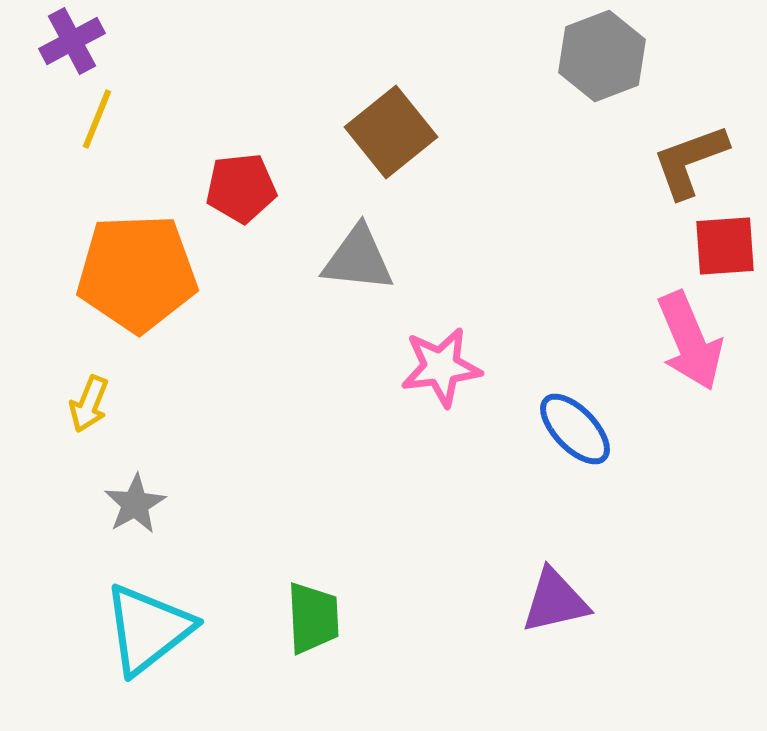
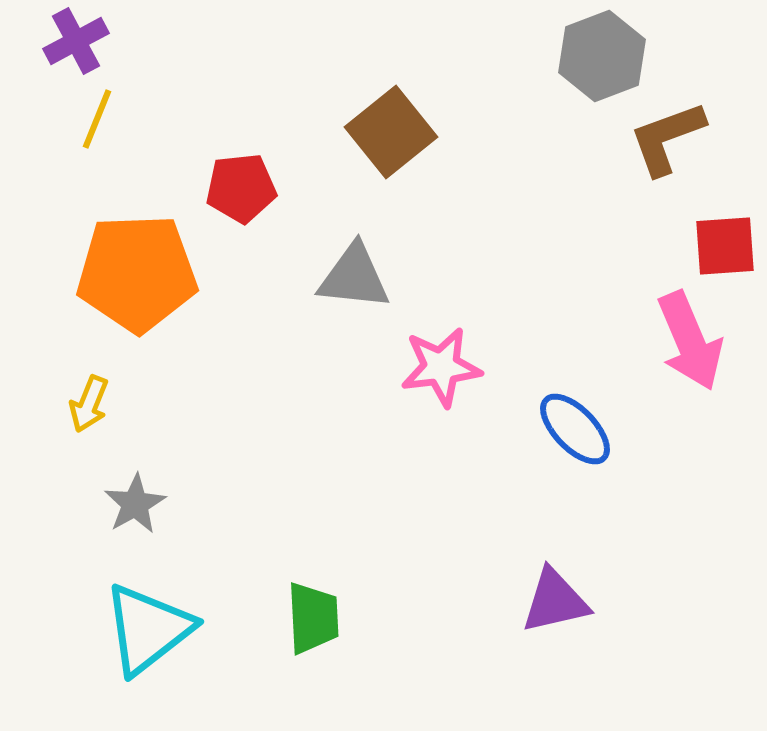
purple cross: moved 4 px right
brown L-shape: moved 23 px left, 23 px up
gray triangle: moved 4 px left, 18 px down
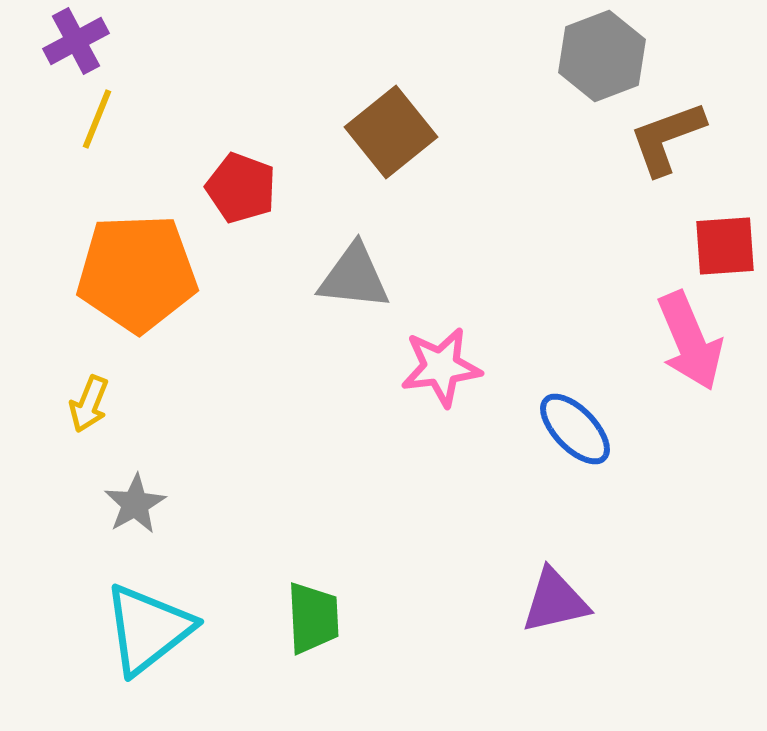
red pentagon: rotated 26 degrees clockwise
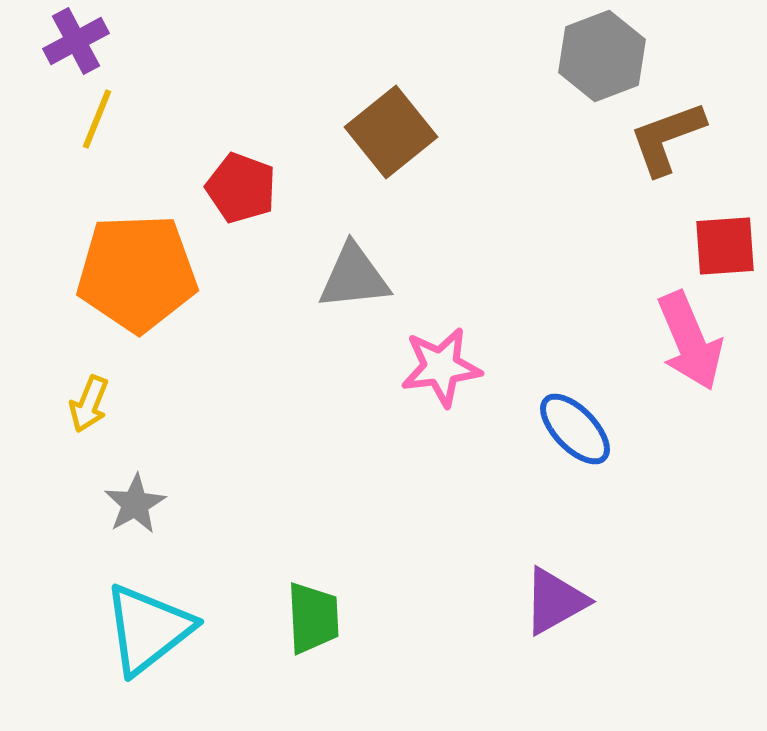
gray triangle: rotated 12 degrees counterclockwise
purple triangle: rotated 16 degrees counterclockwise
